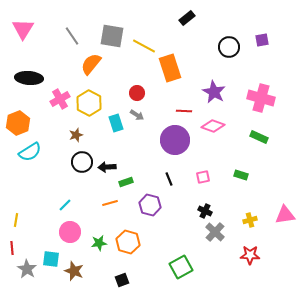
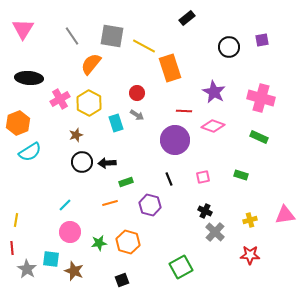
black arrow at (107, 167): moved 4 px up
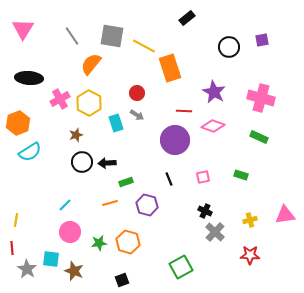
purple hexagon at (150, 205): moved 3 px left
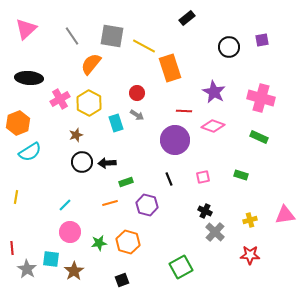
pink triangle at (23, 29): moved 3 px right; rotated 15 degrees clockwise
yellow line at (16, 220): moved 23 px up
brown star at (74, 271): rotated 18 degrees clockwise
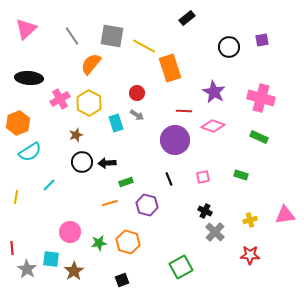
cyan line at (65, 205): moved 16 px left, 20 px up
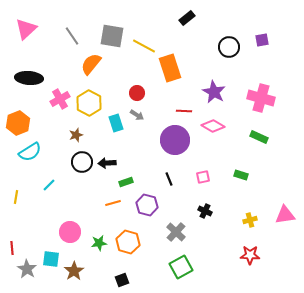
pink diamond at (213, 126): rotated 10 degrees clockwise
orange line at (110, 203): moved 3 px right
gray cross at (215, 232): moved 39 px left
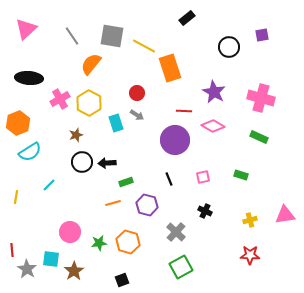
purple square at (262, 40): moved 5 px up
red line at (12, 248): moved 2 px down
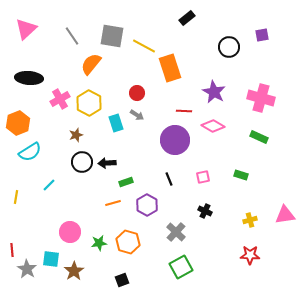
purple hexagon at (147, 205): rotated 15 degrees clockwise
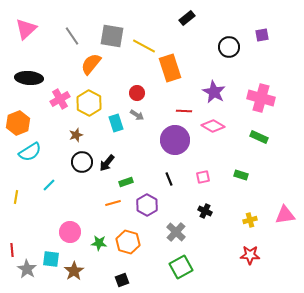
black arrow at (107, 163): rotated 48 degrees counterclockwise
green star at (99, 243): rotated 14 degrees clockwise
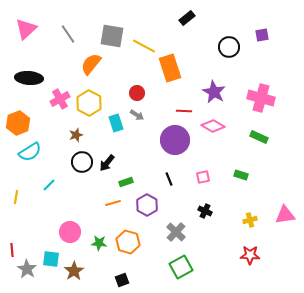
gray line at (72, 36): moved 4 px left, 2 px up
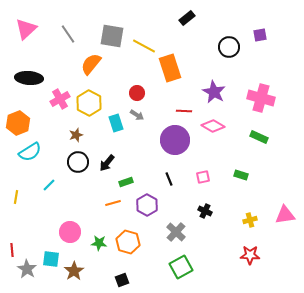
purple square at (262, 35): moved 2 px left
black circle at (82, 162): moved 4 px left
